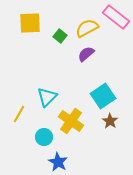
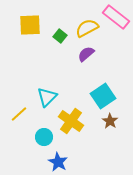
yellow square: moved 2 px down
yellow line: rotated 18 degrees clockwise
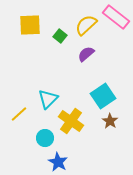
yellow semicircle: moved 1 px left, 3 px up; rotated 15 degrees counterclockwise
cyan triangle: moved 1 px right, 2 px down
cyan circle: moved 1 px right, 1 px down
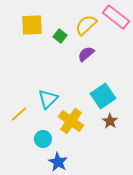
yellow square: moved 2 px right
cyan circle: moved 2 px left, 1 px down
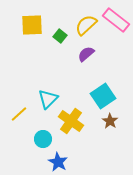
pink rectangle: moved 3 px down
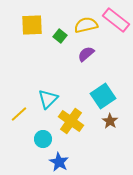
yellow semicircle: rotated 30 degrees clockwise
blue star: moved 1 px right
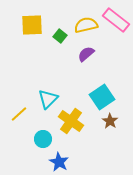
cyan square: moved 1 px left, 1 px down
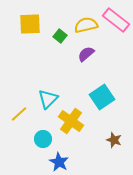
yellow square: moved 2 px left, 1 px up
brown star: moved 4 px right, 19 px down; rotated 14 degrees counterclockwise
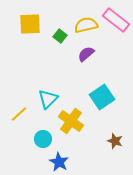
brown star: moved 1 px right, 1 px down
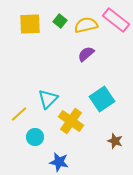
green square: moved 15 px up
cyan square: moved 2 px down
cyan circle: moved 8 px left, 2 px up
blue star: rotated 18 degrees counterclockwise
